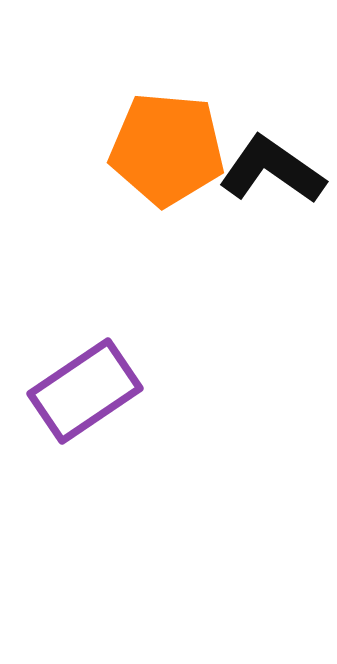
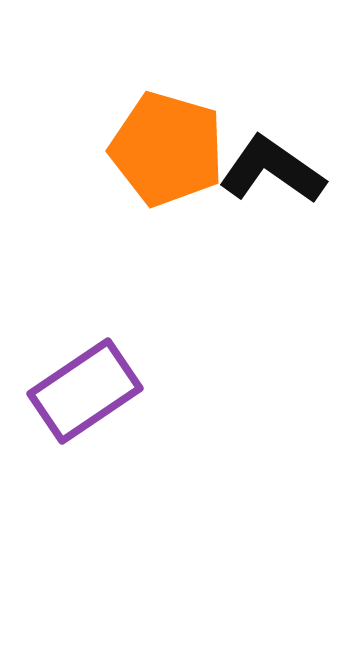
orange pentagon: rotated 11 degrees clockwise
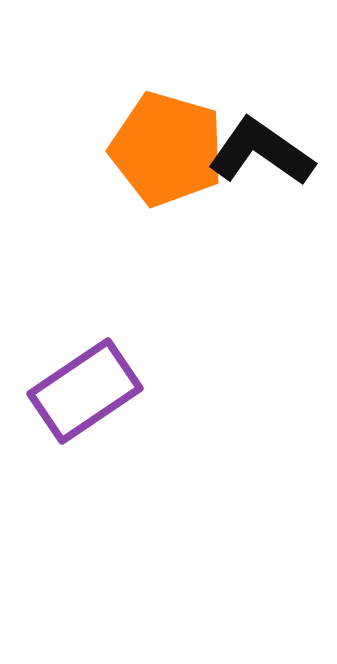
black L-shape: moved 11 px left, 18 px up
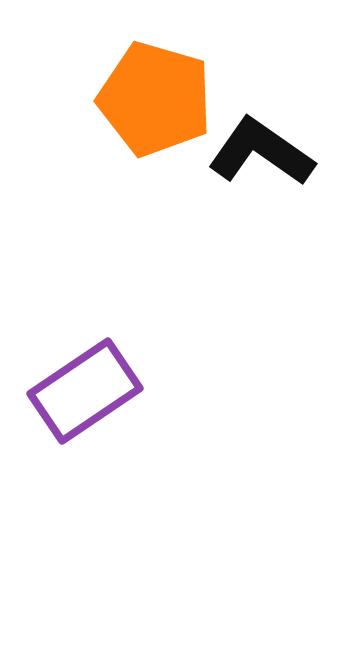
orange pentagon: moved 12 px left, 50 px up
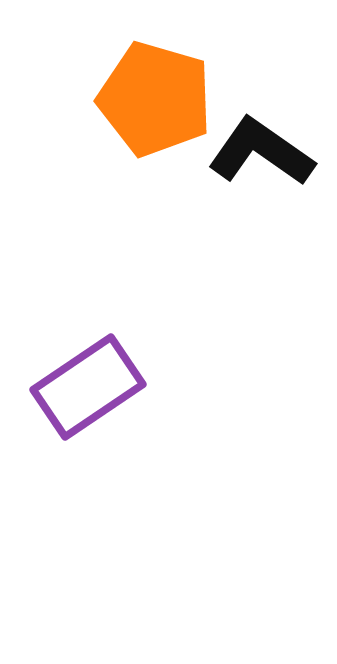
purple rectangle: moved 3 px right, 4 px up
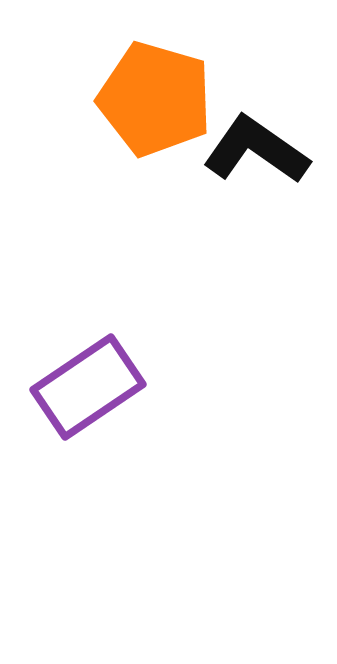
black L-shape: moved 5 px left, 2 px up
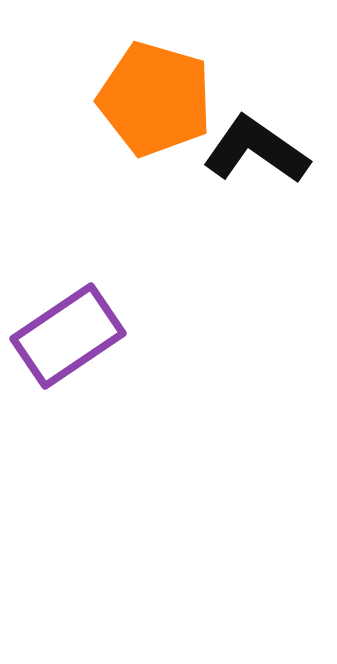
purple rectangle: moved 20 px left, 51 px up
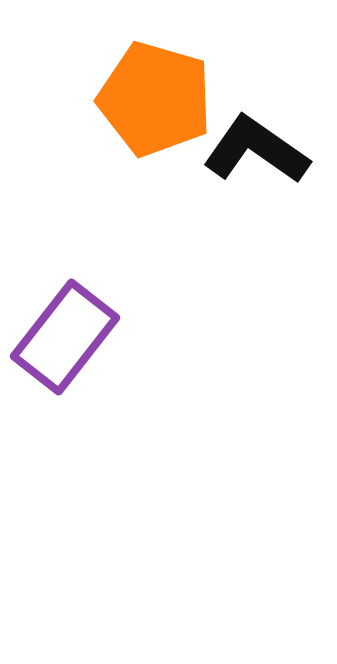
purple rectangle: moved 3 px left, 1 px down; rotated 18 degrees counterclockwise
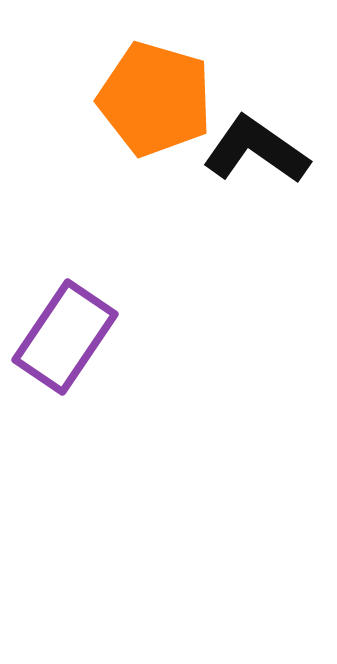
purple rectangle: rotated 4 degrees counterclockwise
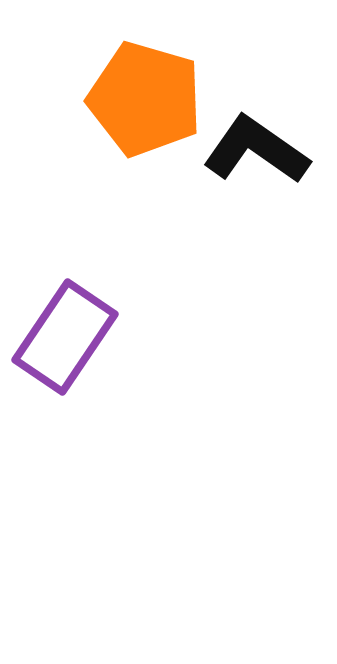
orange pentagon: moved 10 px left
